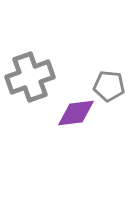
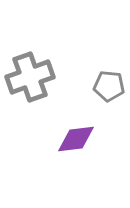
purple diamond: moved 26 px down
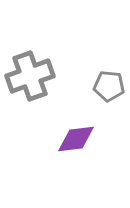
gray cross: moved 1 px up
